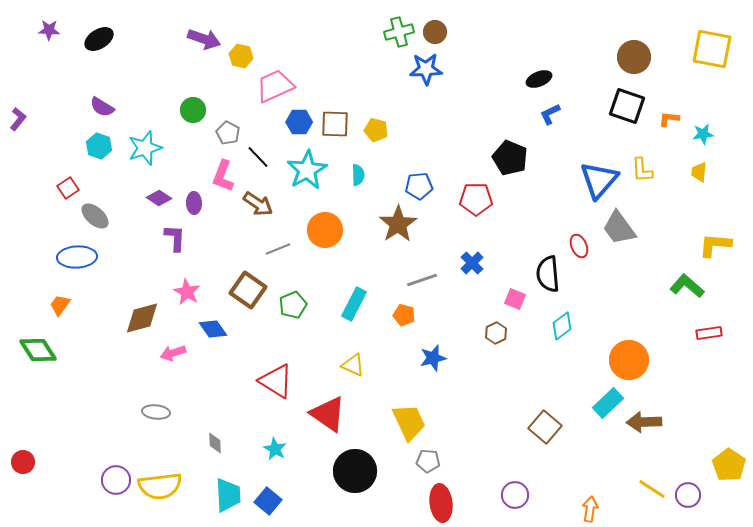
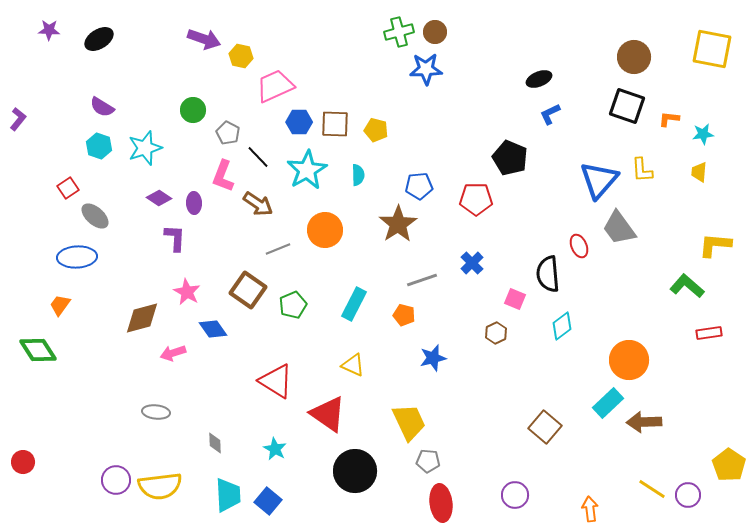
orange arrow at (590, 509): rotated 15 degrees counterclockwise
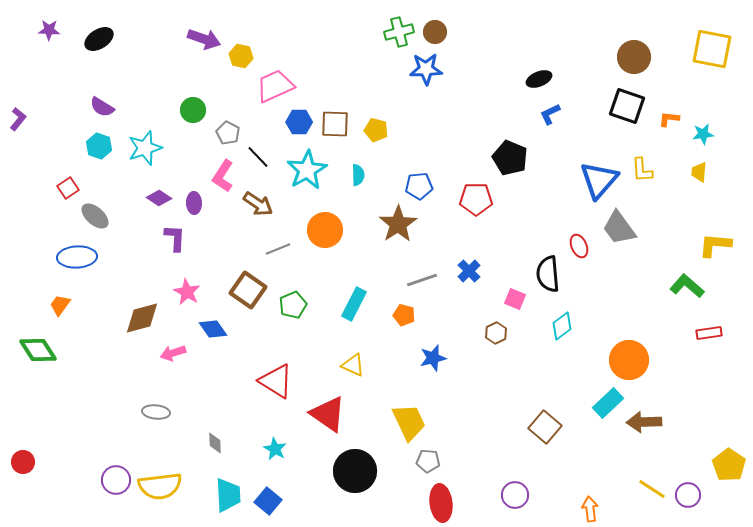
pink L-shape at (223, 176): rotated 12 degrees clockwise
blue cross at (472, 263): moved 3 px left, 8 px down
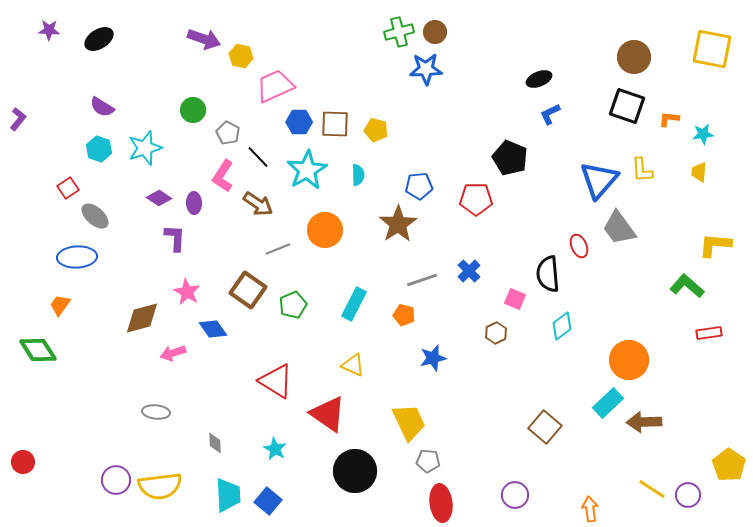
cyan hexagon at (99, 146): moved 3 px down
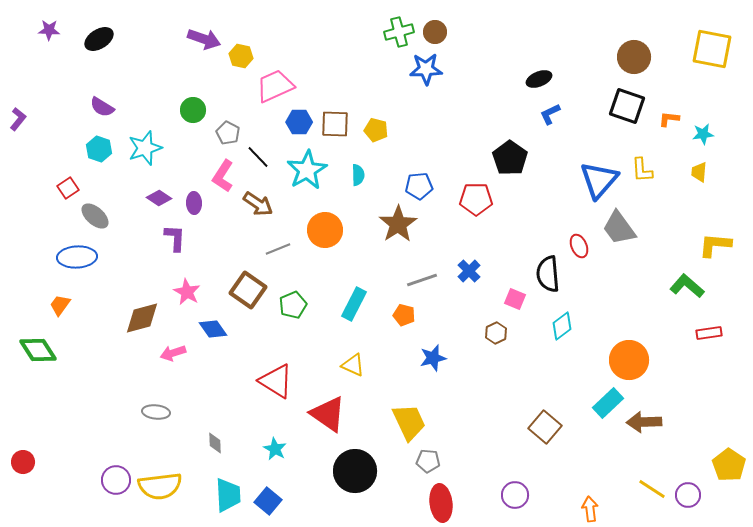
black pentagon at (510, 158): rotated 12 degrees clockwise
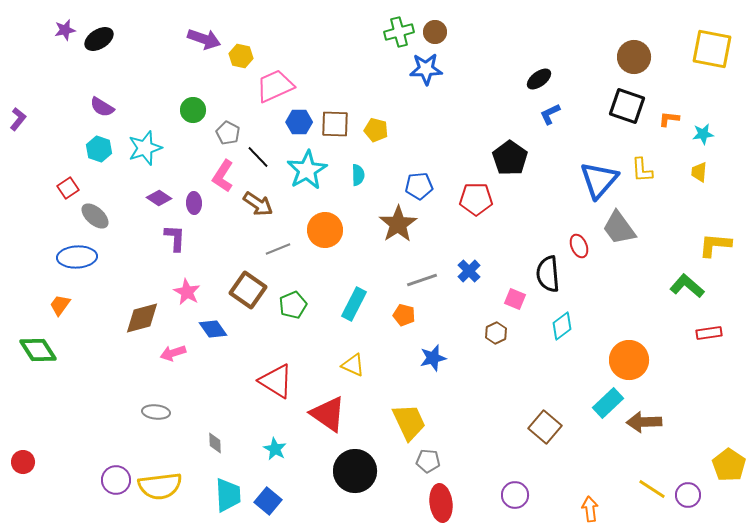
purple star at (49, 30): moved 16 px right; rotated 15 degrees counterclockwise
black ellipse at (539, 79): rotated 15 degrees counterclockwise
